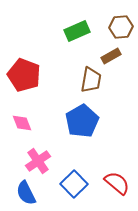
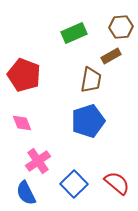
green rectangle: moved 3 px left, 2 px down
blue pentagon: moved 6 px right; rotated 12 degrees clockwise
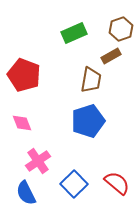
brown hexagon: moved 2 px down; rotated 15 degrees counterclockwise
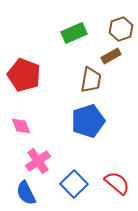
pink diamond: moved 1 px left, 3 px down
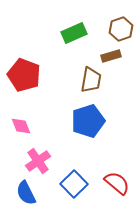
brown rectangle: rotated 12 degrees clockwise
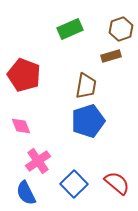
green rectangle: moved 4 px left, 4 px up
brown trapezoid: moved 5 px left, 6 px down
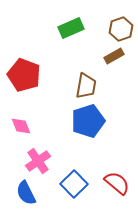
green rectangle: moved 1 px right, 1 px up
brown rectangle: moved 3 px right; rotated 12 degrees counterclockwise
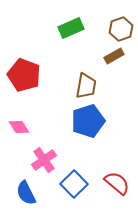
pink diamond: moved 2 px left, 1 px down; rotated 10 degrees counterclockwise
pink cross: moved 6 px right, 1 px up
